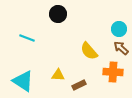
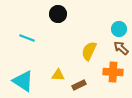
yellow semicircle: rotated 66 degrees clockwise
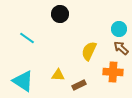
black circle: moved 2 px right
cyan line: rotated 14 degrees clockwise
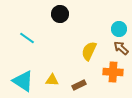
yellow triangle: moved 6 px left, 5 px down
